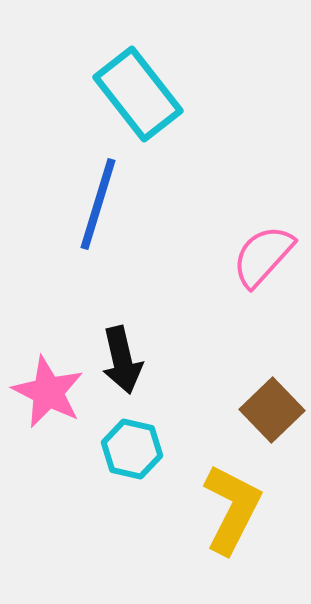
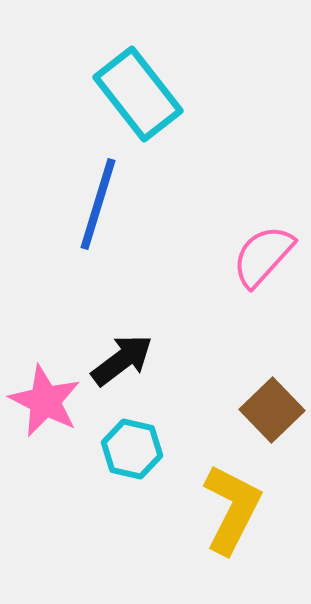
black arrow: rotated 114 degrees counterclockwise
pink star: moved 3 px left, 9 px down
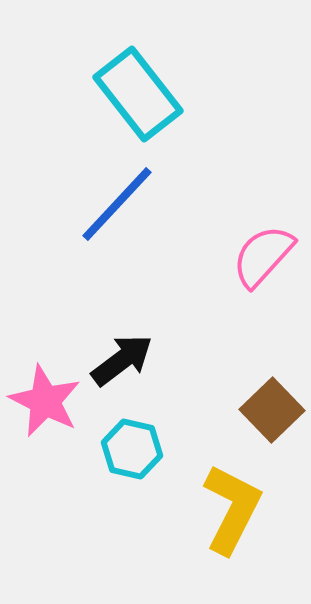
blue line: moved 19 px right; rotated 26 degrees clockwise
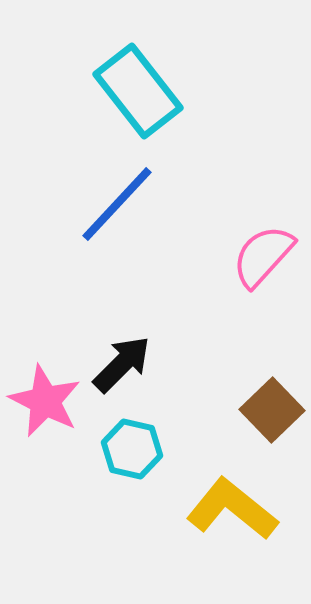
cyan rectangle: moved 3 px up
black arrow: moved 4 px down; rotated 8 degrees counterclockwise
yellow L-shape: rotated 78 degrees counterclockwise
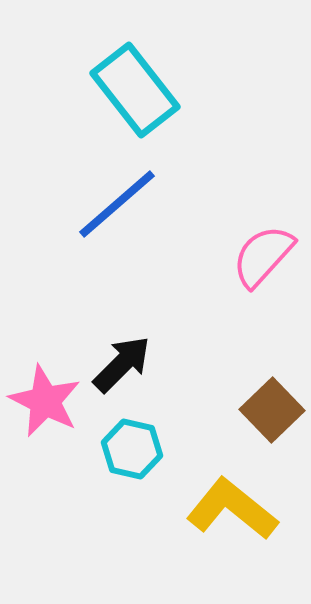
cyan rectangle: moved 3 px left, 1 px up
blue line: rotated 6 degrees clockwise
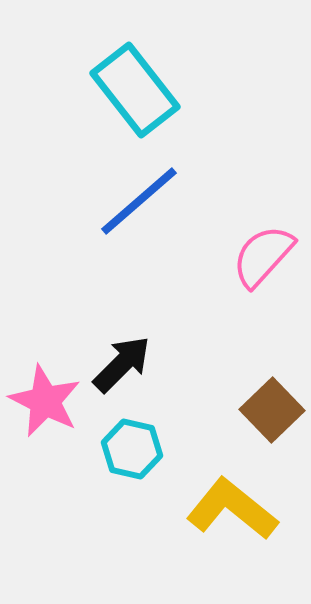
blue line: moved 22 px right, 3 px up
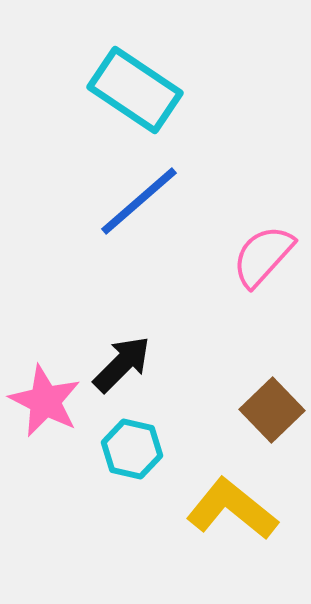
cyan rectangle: rotated 18 degrees counterclockwise
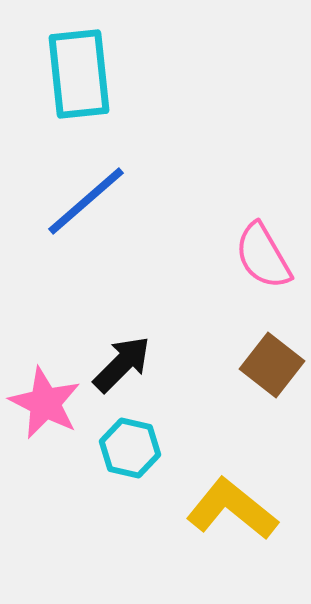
cyan rectangle: moved 56 px left, 16 px up; rotated 50 degrees clockwise
blue line: moved 53 px left
pink semicircle: rotated 72 degrees counterclockwise
pink star: moved 2 px down
brown square: moved 45 px up; rotated 8 degrees counterclockwise
cyan hexagon: moved 2 px left, 1 px up
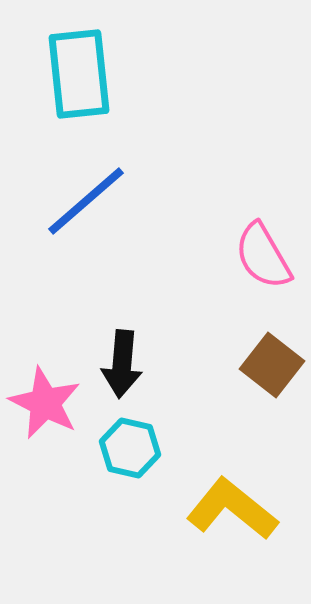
black arrow: rotated 140 degrees clockwise
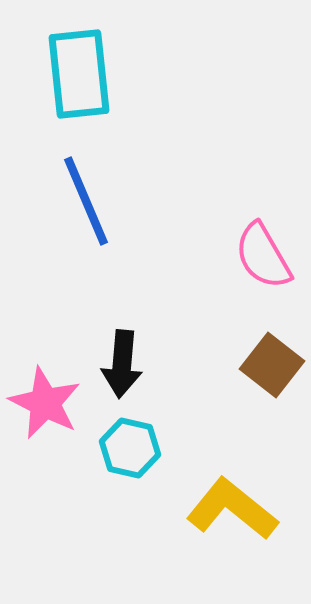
blue line: rotated 72 degrees counterclockwise
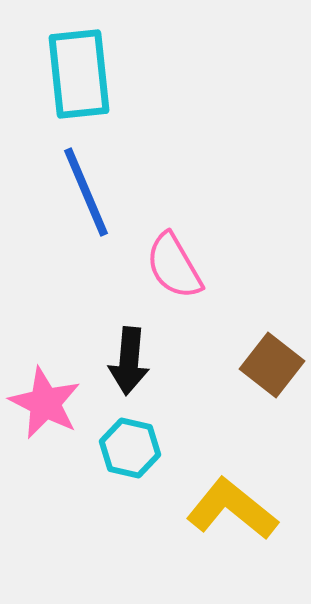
blue line: moved 9 px up
pink semicircle: moved 89 px left, 10 px down
black arrow: moved 7 px right, 3 px up
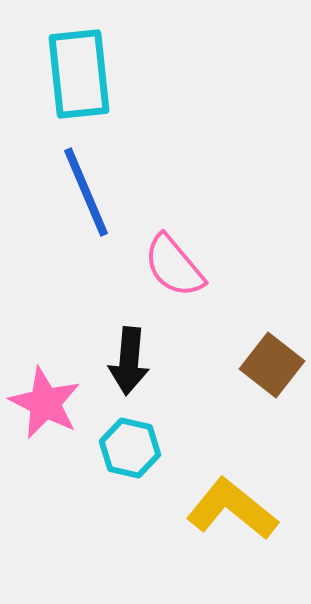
pink semicircle: rotated 10 degrees counterclockwise
